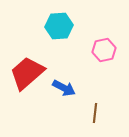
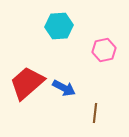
red trapezoid: moved 10 px down
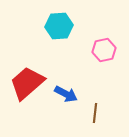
blue arrow: moved 2 px right, 6 px down
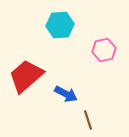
cyan hexagon: moved 1 px right, 1 px up
red trapezoid: moved 1 px left, 7 px up
brown line: moved 7 px left, 7 px down; rotated 24 degrees counterclockwise
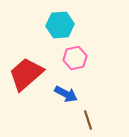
pink hexagon: moved 29 px left, 8 px down
red trapezoid: moved 2 px up
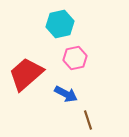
cyan hexagon: moved 1 px up; rotated 8 degrees counterclockwise
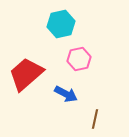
cyan hexagon: moved 1 px right
pink hexagon: moved 4 px right, 1 px down
brown line: moved 7 px right, 1 px up; rotated 30 degrees clockwise
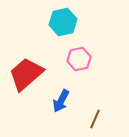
cyan hexagon: moved 2 px right, 2 px up
blue arrow: moved 5 px left, 7 px down; rotated 90 degrees clockwise
brown line: rotated 12 degrees clockwise
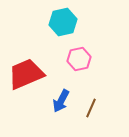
red trapezoid: rotated 18 degrees clockwise
brown line: moved 4 px left, 11 px up
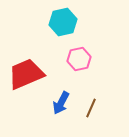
blue arrow: moved 2 px down
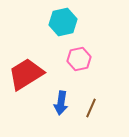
red trapezoid: rotated 9 degrees counterclockwise
blue arrow: rotated 20 degrees counterclockwise
